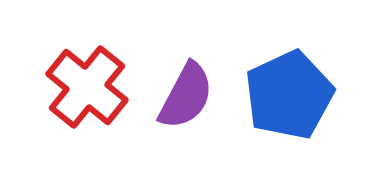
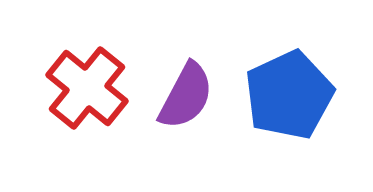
red cross: moved 1 px down
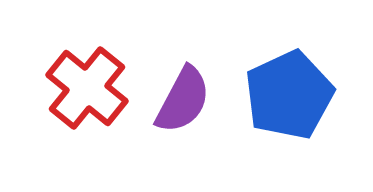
purple semicircle: moved 3 px left, 4 px down
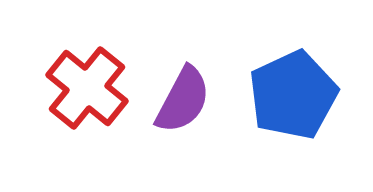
blue pentagon: moved 4 px right
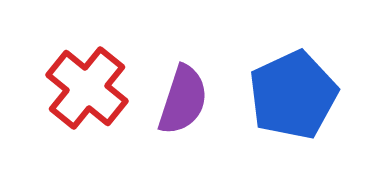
purple semicircle: rotated 10 degrees counterclockwise
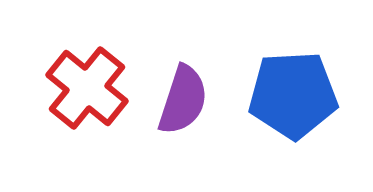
blue pentagon: rotated 22 degrees clockwise
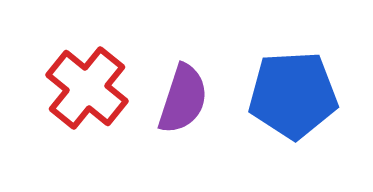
purple semicircle: moved 1 px up
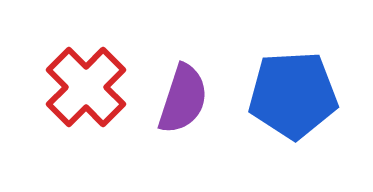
red cross: moved 1 px left, 1 px up; rotated 6 degrees clockwise
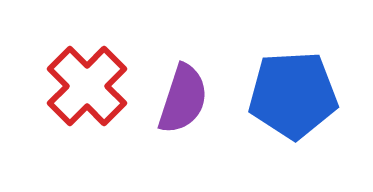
red cross: moved 1 px right, 1 px up
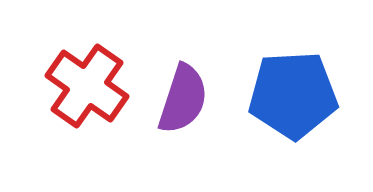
red cross: rotated 10 degrees counterclockwise
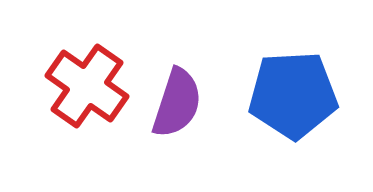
purple semicircle: moved 6 px left, 4 px down
